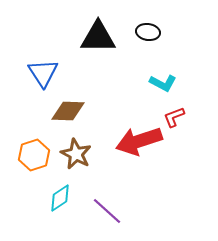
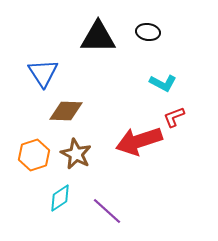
brown diamond: moved 2 px left
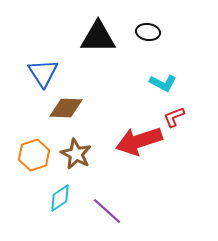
brown diamond: moved 3 px up
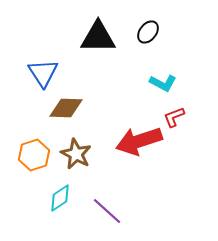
black ellipse: rotated 60 degrees counterclockwise
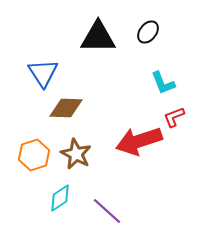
cyan L-shape: rotated 40 degrees clockwise
